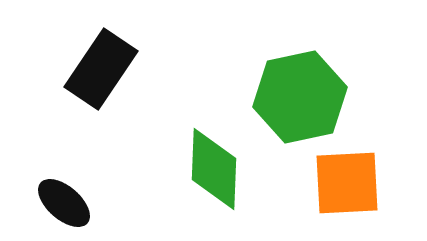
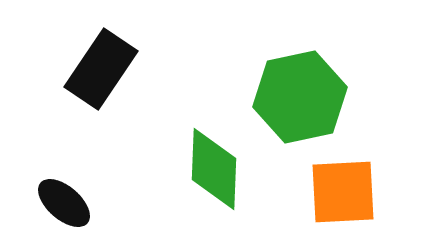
orange square: moved 4 px left, 9 px down
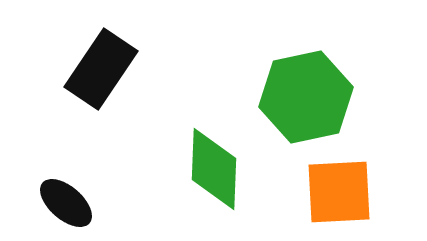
green hexagon: moved 6 px right
orange square: moved 4 px left
black ellipse: moved 2 px right
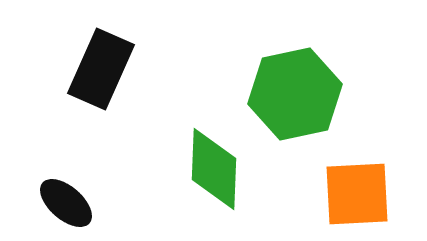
black rectangle: rotated 10 degrees counterclockwise
green hexagon: moved 11 px left, 3 px up
orange square: moved 18 px right, 2 px down
